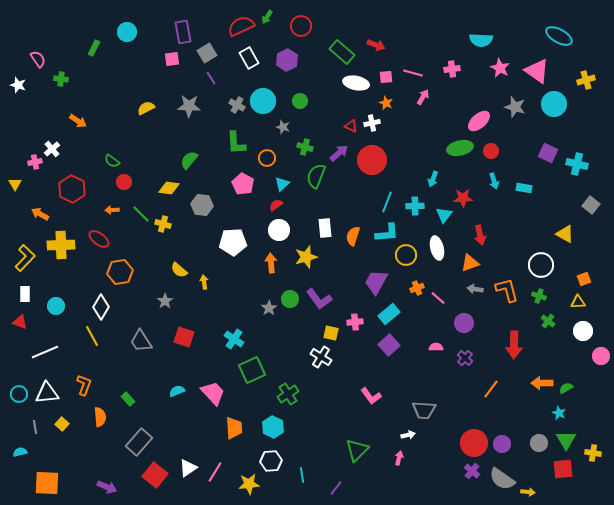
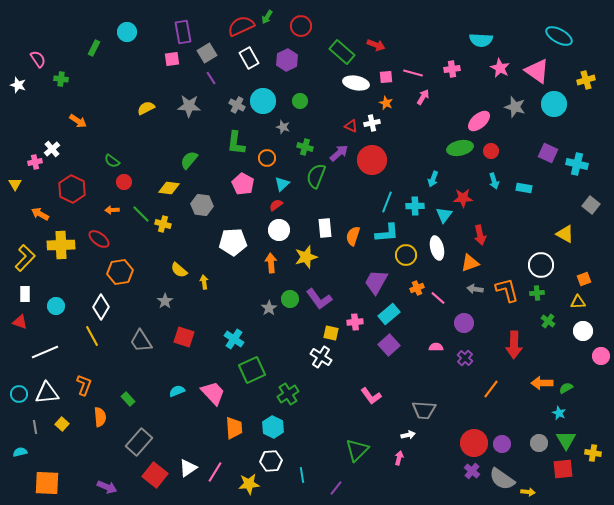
green L-shape at (236, 143): rotated 10 degrees clockwise
green cross at (539, 296): moved 2 px left, 3 px up; rotated 24 degrees counterclockwise
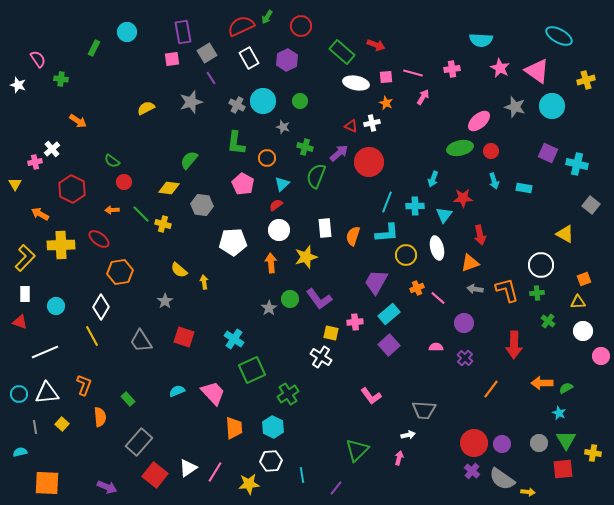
cyan circle at (554, 104): moved 2 px left, 2 px down
gray star at (189, 106): moved 2 px right, 4 px up; rotated 20 degrees counterclockwise
red circle at (372, 160): moved 3 px left, 2 px down
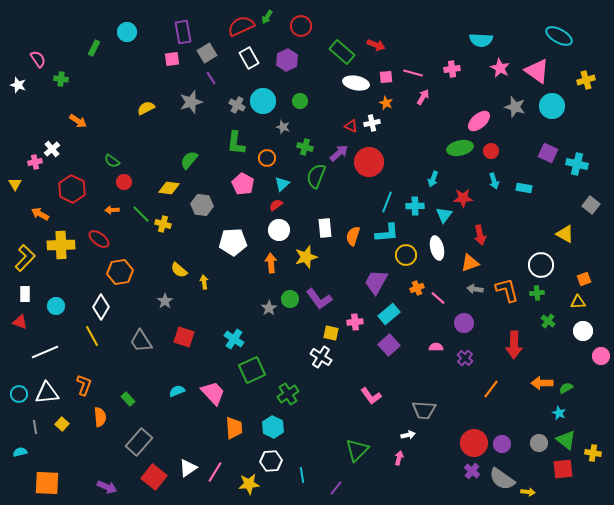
green triangle at (566, 440): rotated 20 degrees counterclockwise
red square at (155, 475): moved 1 px left, 2 px down
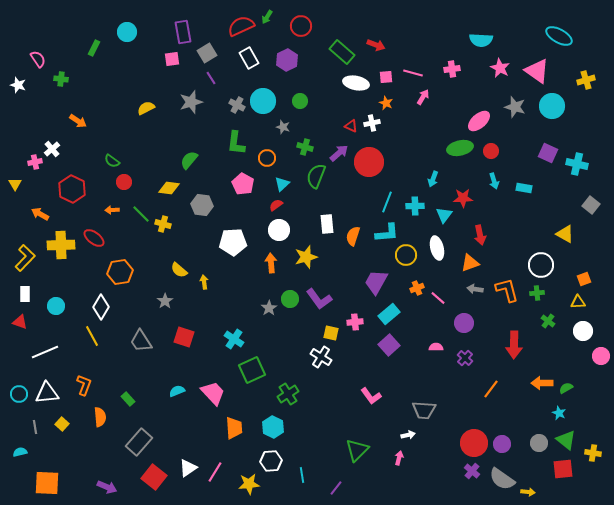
white rectangle at (325, 228): moved 2 px right, 4 px up
red ellipse at (99, 239): moved 5 px left, 1 px up
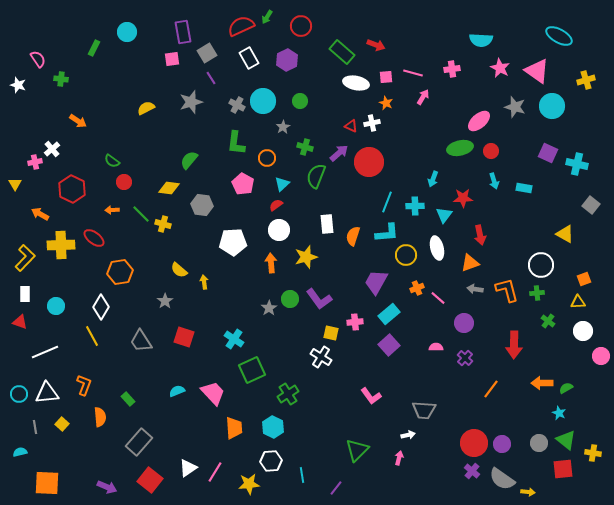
gray star at (283, 127): rotated 24 degrees clockwise
red square at (154, 477): moved 4 px left, 3 px down
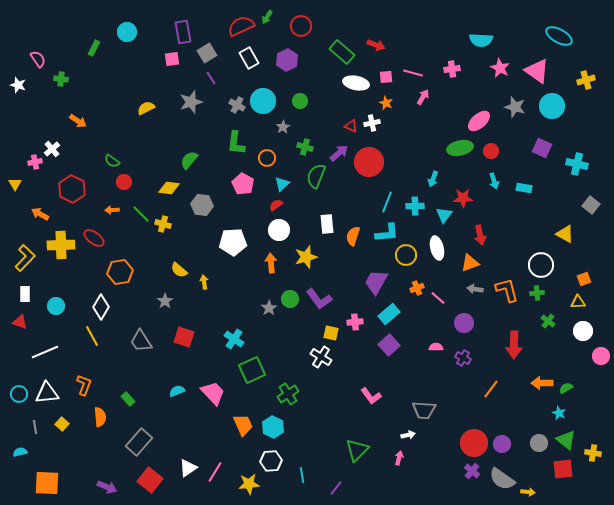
purple square at (548, 153): moved 6 px left, 5 px up
purple cross at (465, 358): moved 2 px left; rotated 14 degrees counterclockwise
orange trapezoid at (234, 428): moved 9 px right, 3 px up; rotated 20 degrees counterclockwise
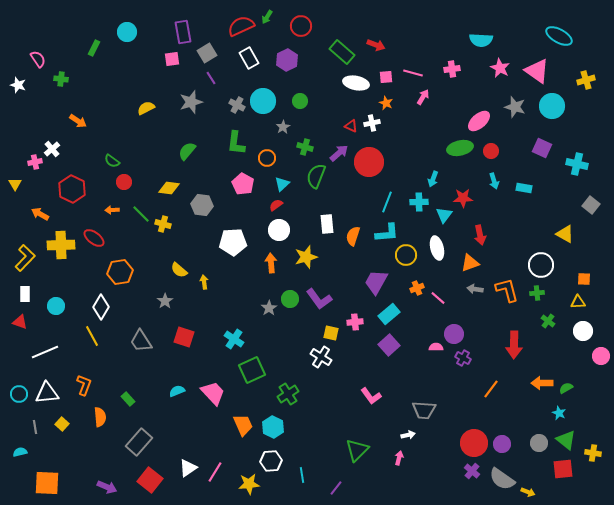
green semicircle at (189, 160): moved 2 px left, 9 px up
cyan cross at (415, 206): moved 4 px right, 4 px up
orange square at (584, 279): rotated 24 degrees clockwise
purple circle at (464, 323): moved 10 px left, 11 px down
yellow arrow at (528, 492): rotated 16 degrees clockwise
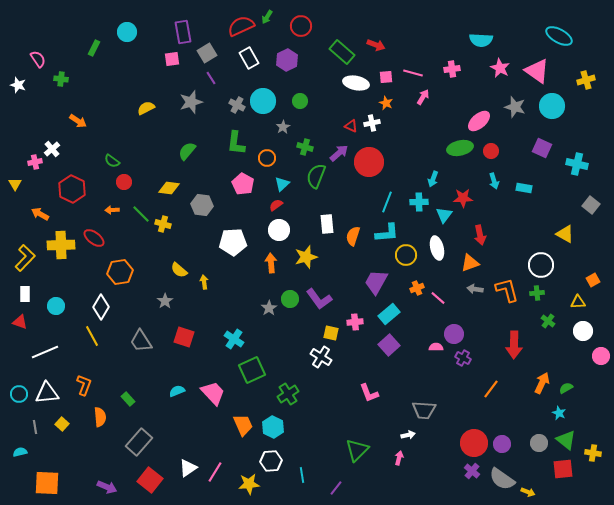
orange square at (584, 279): moved 9 px right, 1 px down; rotated 32 degrees counterclockwise
orange arrow at (542, 383): rotated 115 degrees clockwise
pink L-shape at (371, 396): moved 2 px left, 3 px up; rotated 15 degrees clockwise
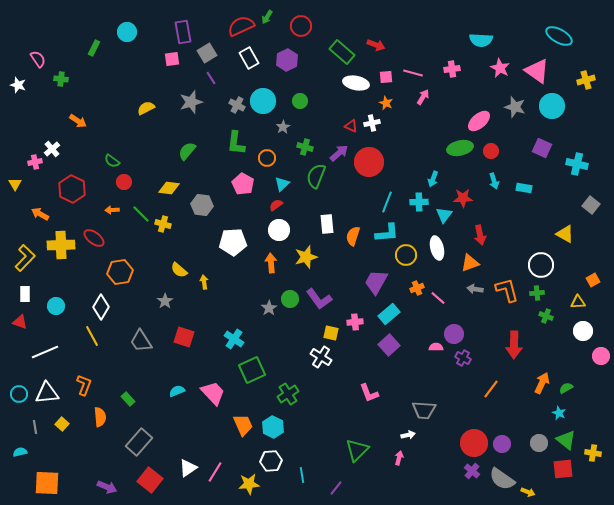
green cross at (548, 321): moved 2 px left, 5 px up; rotated 16 degrees counterclockwise
